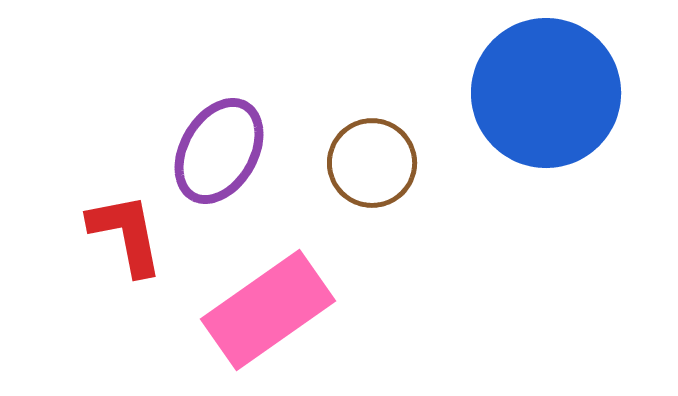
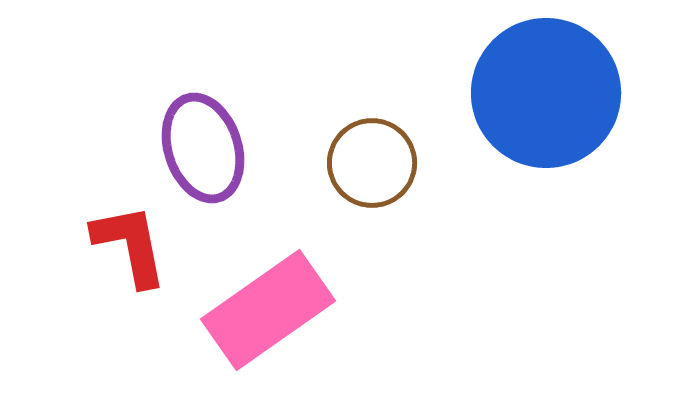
purple ellipse: moved 16 px left, 3 px up; rotated 48 degrees counterclockwise
red L-shape: moved 4 px right, 11 px down
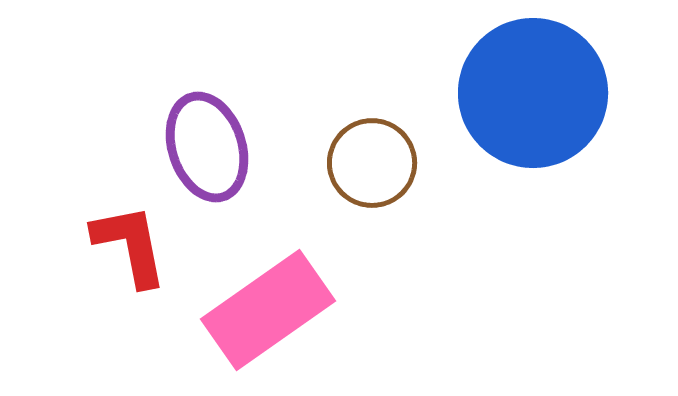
blue circle: moved 13 px left
purple ellipse: moved 4 px right, 1 px up
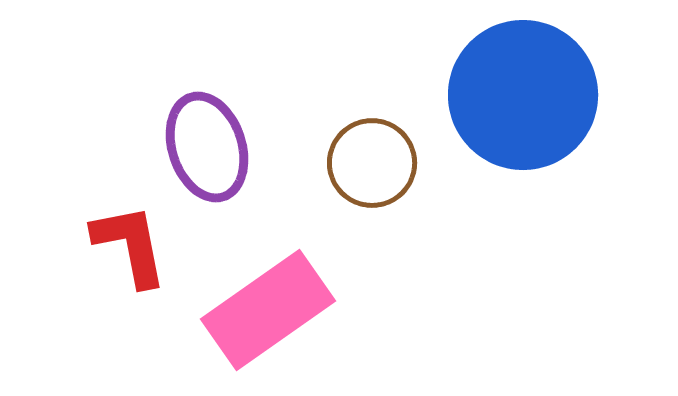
blue circle: moved 10 px left, 2 px down
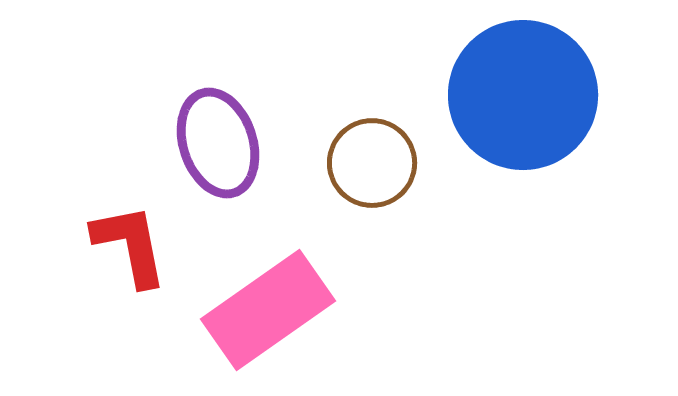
purple ellipse: moved 11 px right, 4 px up
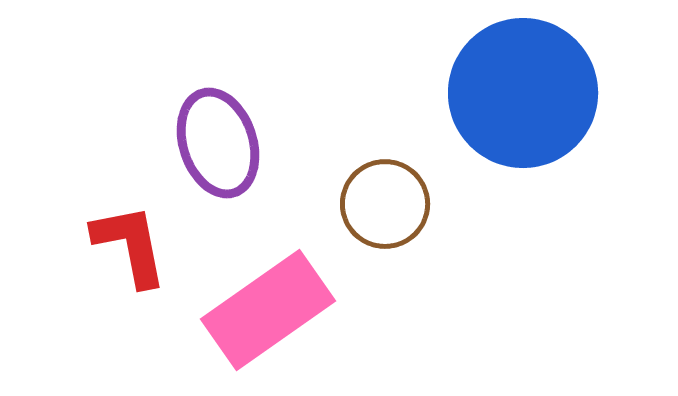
blue circle: moved 2 px up
brown circle: moved 13 px right, 41 px down
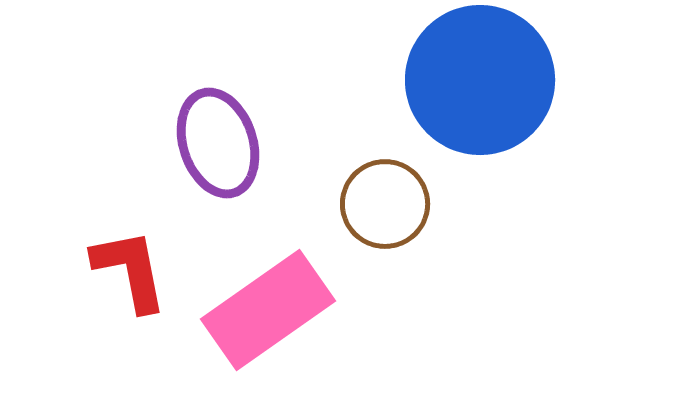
blue circle: moved 43 px left, 13 px up
red L-shape: moved 25 px down
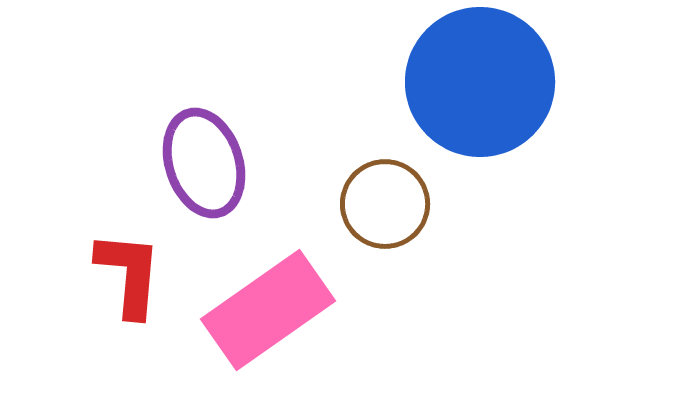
blue circle: moved 2 px down
purple ellipse: moved 14 px left, 20 px down
red L-shape: moved 1 px left, 4 px down; rotated 16 degrees clockwise
